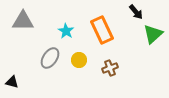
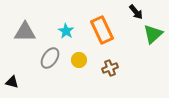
gray triangle: moved 2 px right, 11 px down
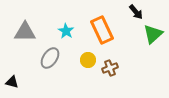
yellow circle: moved 9 px right
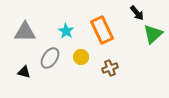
black arrow: moved 1 px right, 1 px down
yellow circle: moved 7 px left, 3 px up
black triangle: moved 12 px right, 10 px up
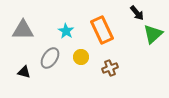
gray triangle: moved 2 px left, 2 px up
